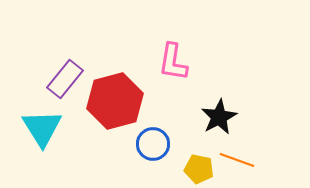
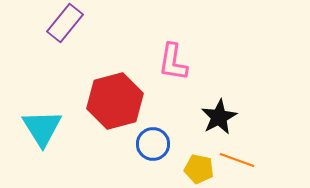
purple rectangle: moved 56 px up
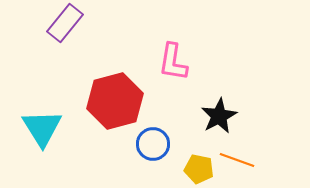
black star: moved 1 px up
